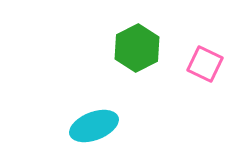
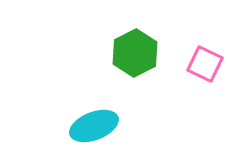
green hexagon: moved 2 px left, 5 px down
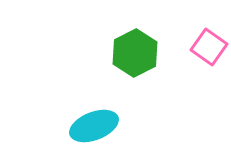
pink square: moved 4 px right, 17 px up; rotated 9 degrees clockwise
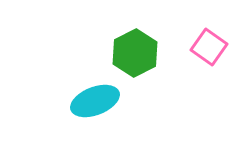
cyan ellipse: moved 1 px right, 25 px up
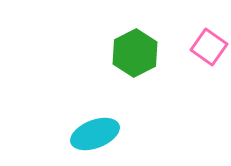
cyan ellipse: moved 33 px down
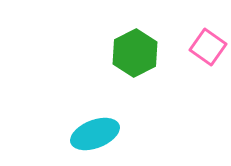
pink square: moved 1 px left
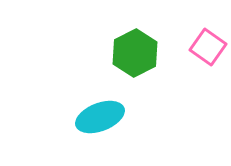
cyan ellipse: moved 5 px right, 17 px up
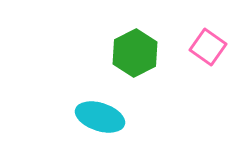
cyan ellipse: rotated 39 degrees clockwise
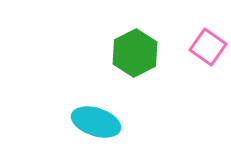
cyan ellipse: moved 4 px left, 5 px down
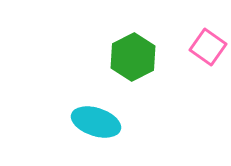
green hexagon: moved 2 px left, 4 px down
